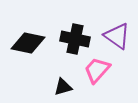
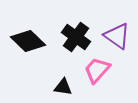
black cross: moved 1 px right, 2 px up; rotated 24 degrees clockwise
black diamond: moved 2 px up; rotated 32 degrees clockwise
black triangle: rotated 24 degrees clockwise
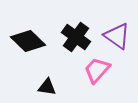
black triangle: moved 16 px left
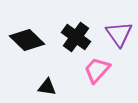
purple triangle: moved 2 px right, 2 px up; rotated 20 degrees clockwise
black diamond: moved 1 px left, 1 px up
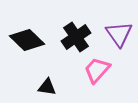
black cross: rotated 20 degrees clockwise
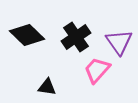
purple triangle: moved 8 px down
black diamond: moved 5 px up
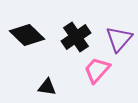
purple triangle: moved 3 px up; rotated 16 degrees clockwise
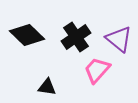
purple triangle: rotated 32 degrees counterclockwise
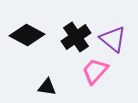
black diamond: rotated 16 degrees counterclockwise
purple triangle: moved 6 px left
pink trapezoid: moved 2 px left, 1 px down
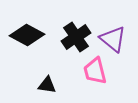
pink trapezoid: rotated 56 degrees counterclockwise
black triangle: moved 2 px up
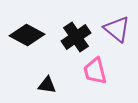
purple triangle: moved 4 px right, 10 px up
